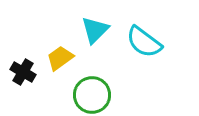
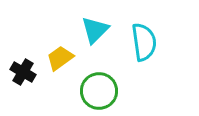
cyan semicircle: rotated 135 degrees counterclockwise
green circle: moved 7 px right, 4 px up
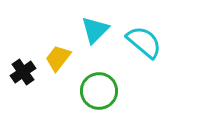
cyan semicircle: rotated 42 degrees counterclockwise
yellow trapezoid: moved 2 px left; rotated 16 degrees counterclockwise
black cross: rotated 25 degrees clockwise
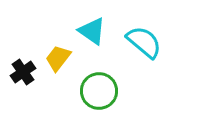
cyan triangle: moved 3 px left, 1 px down; rotated 40 degrees counterclockwise
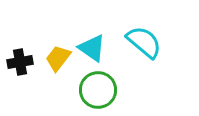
cyan triangle: moved 17 px down
black cross: moved 3 px left, 10 px up; rotated 25 degrees clockwise
green circle: moved 1 px left, 1 px up
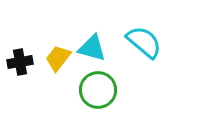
cyan triangle: rotated 20 degrees counterclockwise
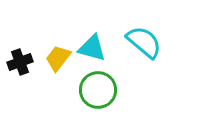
black cross: rotated 10 degrees counterclockwise
